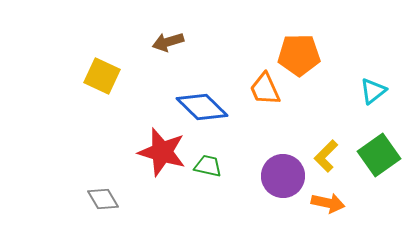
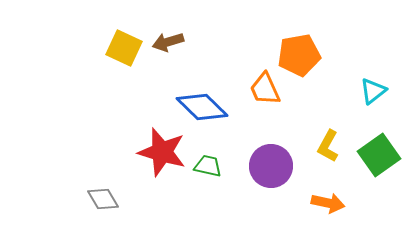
orange pentagon: rotated 9 degrees counterclockwise
yellow square: moved 22 px right, 28 px up
yellow L-shape: moved 2 px right, 10 px up; rotated 16 degrees counterclockwise
purple circle: moved 12 px left, 10 px up
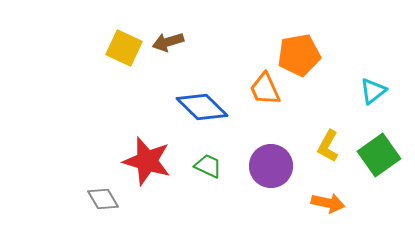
red star: moved 15 px left, 9 px down
green trapezoid: rotated 12 degrees clockwise
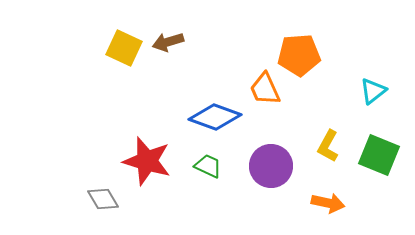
orange pentagon: rotated 6 degrees clockwise
blue diamond: moved 13 px right, 10 px down; rotated 24 degrees counterclockwise
green square: rotated 33 degrees counterclockwise
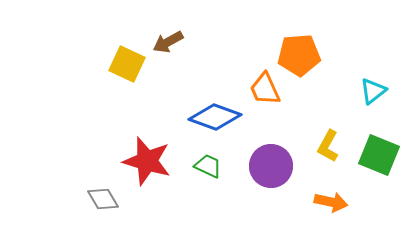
brown arrow: rotated 12 degrees counterclockwise
yellow square: moved 3 px right, 16 px down
orange arrow: moved 3 px right, 1 px up
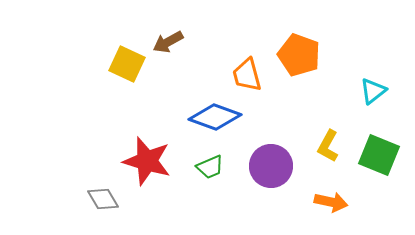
orange pentagon: rotated 24 degrees clockwise
orange trapezoid: moved 18 px left, 14 px up; rotated 9 degrees clockwise
green trapezoid: moved 2 px right, 1 px down; rotated 132 degrees clockwise
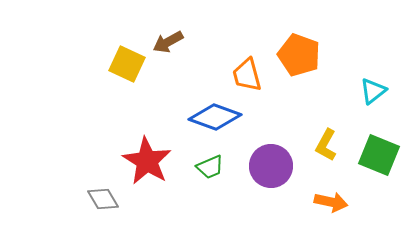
yellow L-shape: moved 2 px left, 1 px up
red star: rotated 15 degrees clockwise
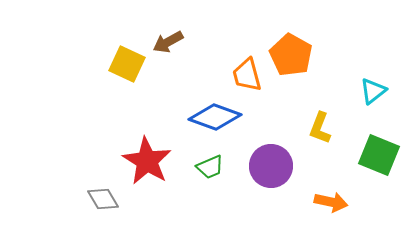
orange pentagon: moved 8 px left; rotated 9 degrees clockwise
yellow L-shape: moved 6 px left, 17 px up; rotated 8 degrees counterclockwise
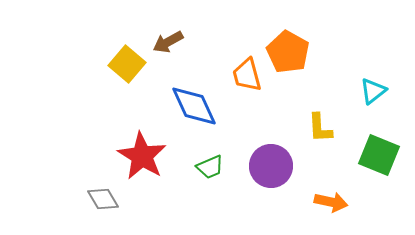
orange pentagon: moved 3 px left, 3 px up
yellow square: rotated 15 degrees clockwise
blue diamond: moved 21 px left, 11 px up; rotated 45 degrees clockwise
yellow L-shape: rotated 24 degrees counterclockwise
red star: moved 5 px left, 5 px up
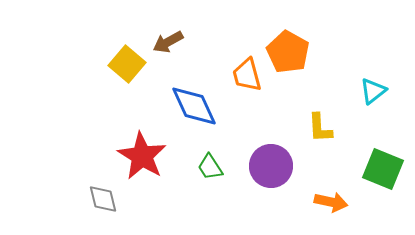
green square: moved 4 px right, 14 px down
green trapezoid: rotated 80 degrees clockwise
gray diamond: rotated 16 degrees clockwise
